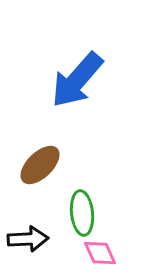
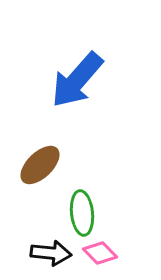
black arrow: moved 23 px right, 14 px down; rotated 9 degrees clockwise
pink diamond: rotated 20 degrees counterclockwise
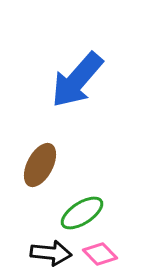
brown ellipse: rotated 18 degrees counterclockwise
green ellipse: rotated 63 degrees clockwise
pink diamond: moved 1 px down
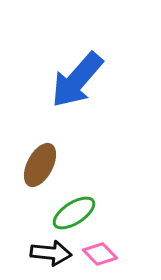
green ellipse: moved 8 px left
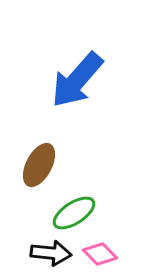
brown ellipse: moved 1 px left
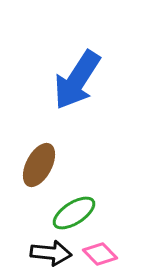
blue arrow: rotated 8 degrees counterclockwise
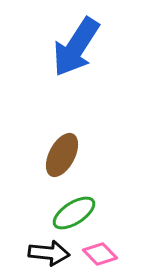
blue arrow: moved 1 px left, 33 px up
brown ellipse: moved 23 px right, 10 px up
black arrow: moved 2 px left
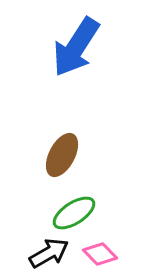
black arrow: rotated 36 degrees counterclockwise
